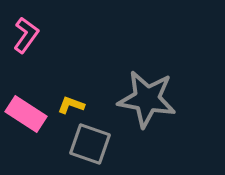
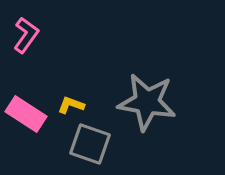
gray star: moved 3 px down
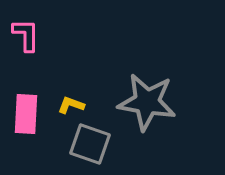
pink L-shape: rotated 36 degrees counterclockwise
pink rectangle: rotated 60 degrees clockwise
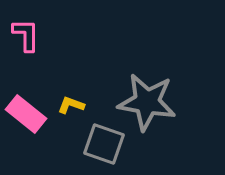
pink rectangle: rotated 54 degrees counterclockwise
gray square: moved 14 px right
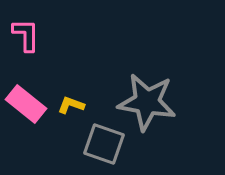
pink rectangle: moved 10 px up
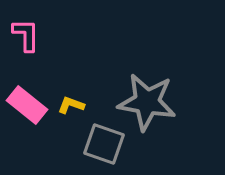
pink rectangle: moved 1 px right, 1 px down
